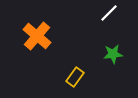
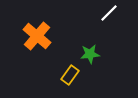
green star: moved 23 px left
yellow rectangle: moved 5 px left, 2 px up
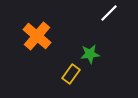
yellow rectangle: moved 1 px right, 1 px up
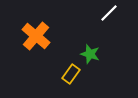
orange cross: moved 1 px left
green star: rotated 24 degrees clockwise
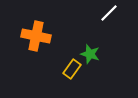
orange cross: rotated 28 degrees counterclockwise
yellow rectangle: moved 1 px right, 5 px up
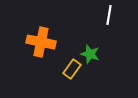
white line: moved 2 px down; rotated 36 degrees counterclockwise
orange cross: moved 5 px right, 6 px down
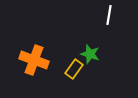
orange cross: moved 7 px left, 18 px down; rotated 8 degrees clockwise
yellow rectangle: moved 2 px right
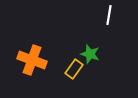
orange cross: moved 2 px left
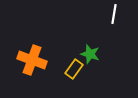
white line: moved 5 px right, 1 px up
